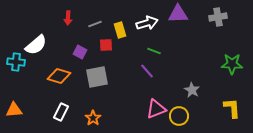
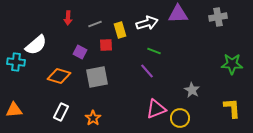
yellow circle: moved 1 px right, 2 px down
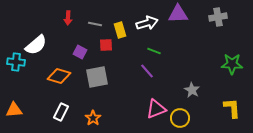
gray line: rotated 32 degrees clockwise
